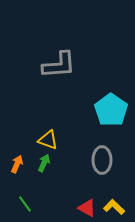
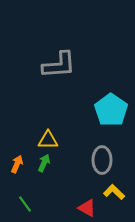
yellow triangle: rotated 20 degrees counterclockwise
yellow L-shape: moved 15 px up
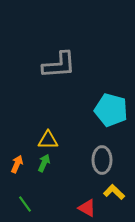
cyan pentagon: rotated 20 degrees counterclockwise
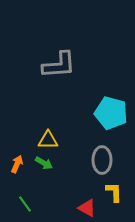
cyan pentagon: moved 3 px down
green arrow: rotated 96 degrees clockwise
yellow L-shape: rotated 45 degrees clockwise
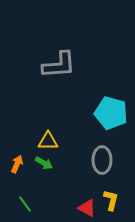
yellow triangle: moved 1 px down
yellow L-shape: moved 3 px left, 8 px down; rotated 15 degrees clockwise
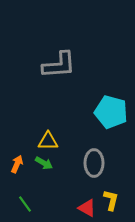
cyan pentagon: moved 1 px up
gray ellipse: moved 8 px left, 3 px down
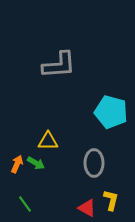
green arrow: moved 8 px left
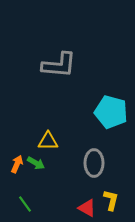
gray L-shape: rotated 9 degrees clockwise
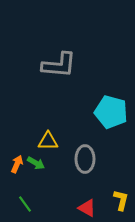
gray ellipse: moved 9 px left, 4 px up
yellow L-shape: moved 10 px right
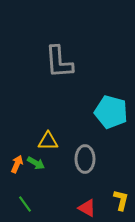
gray L-shape: moved 3 px up; rotated 81 degrees clockwise
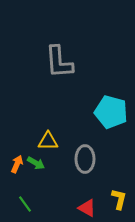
yellow L-shape: moved 2 px left, 1 px up
